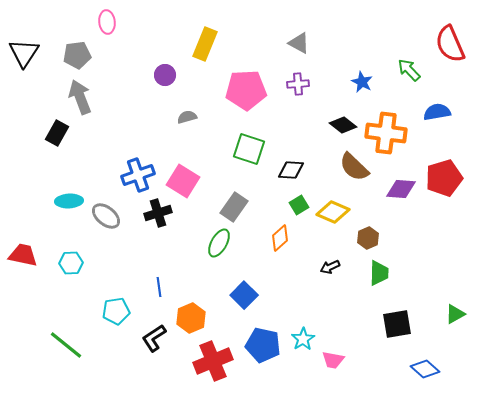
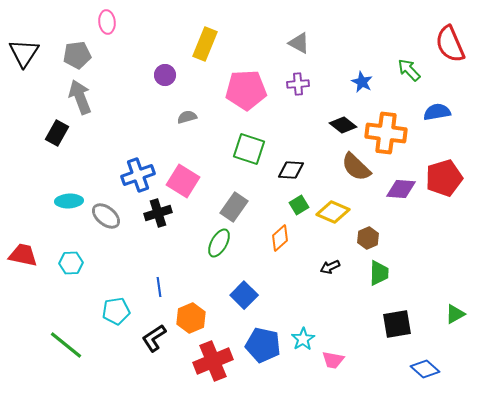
brown semicircle at (354, 167): moved 2 px right
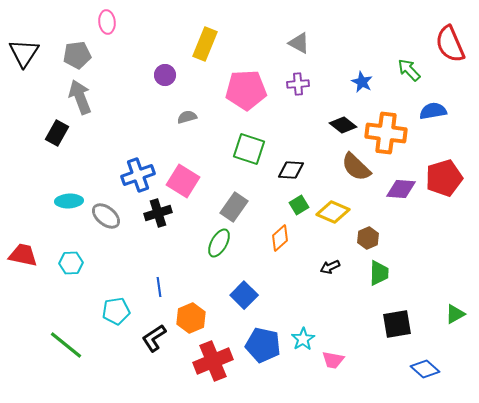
blue semicircle at (437, 112): moved 4 px left, 1 px up
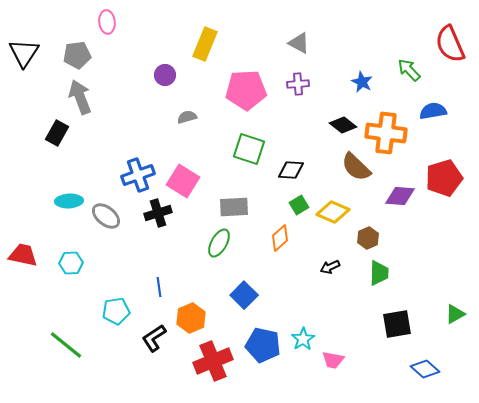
purple diamond at (401, 189): moved 1 px left, 7 px down
gray rectangle at (234, 207): rotated 52 degrees clockwise
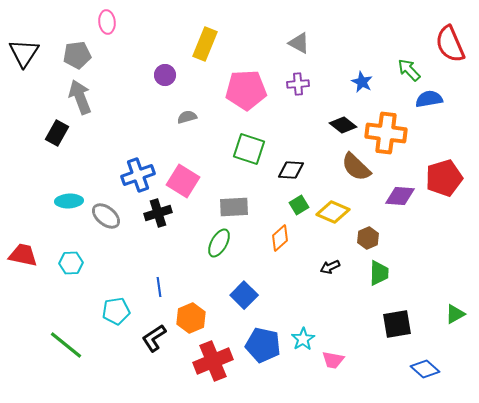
blue semicircle at (433, 111): moved 4 px left, 12 px up
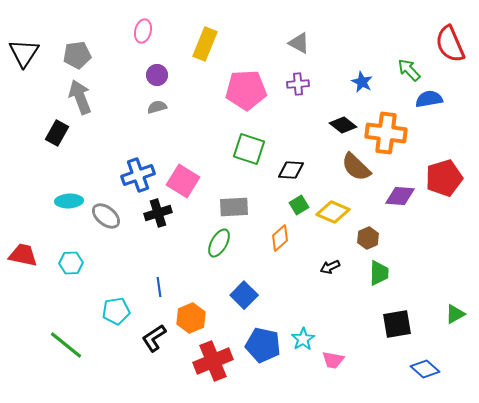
pink ellipse at (107, 22): moved 36 px right, 9 px down; rotated 20 degrees clockwise
purple circle at (165, 75): moved 8 px left
gray semicircle at (187, 117): moved 30 px left, 10 px up
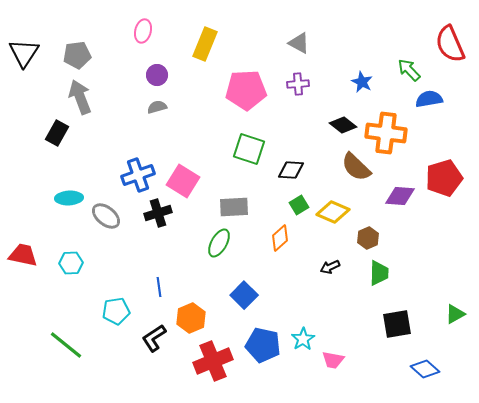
cyan ellipse at (69, 201): moved 3 px up
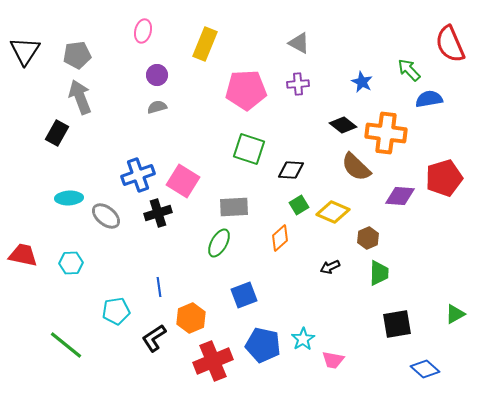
black triangle at (24, 53): moved 1 px right, 2 px up
blue square at (244, 295): rotated 24 degrees clockwise
